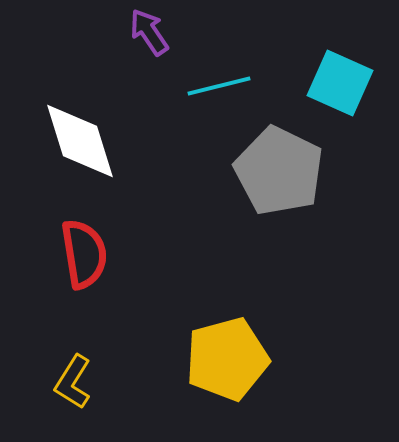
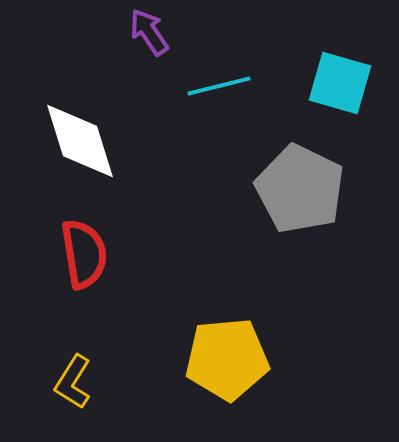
cyan square: rotated 8 degrees counterclockwise
gray pentagon: moved 21 px right, 18 px down
yellow pentagon: rotated 10 degrees clockwise
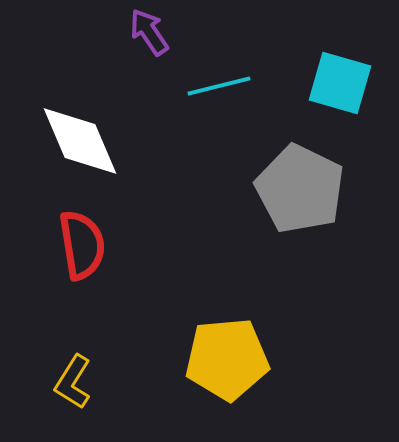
white diamond: rotated 6 degrees counterclockwise
red semicircle: moved 2 px left, 9 px up
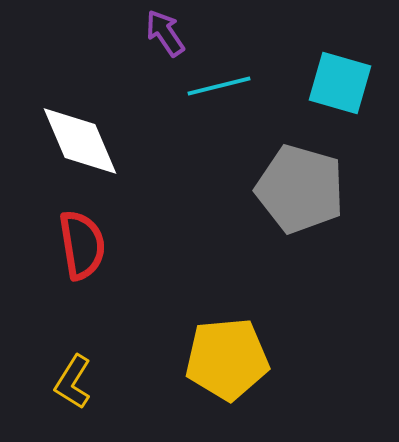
purple arrow: moved 16 px right, 1 px down
gray pentagon: rotated 10 degrees counterclockwise
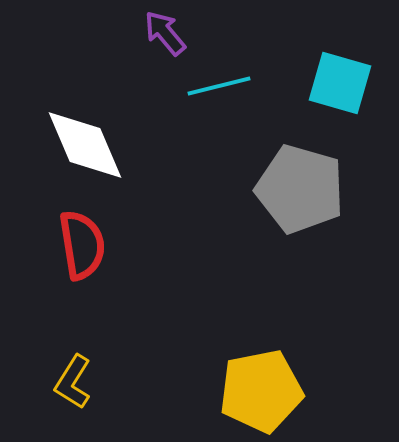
purple arrow: rotated 6 degrees counterclockwise
white diamond: moved 5 px right, 4 px down
yellow pentagon: moved 34 px right, 32 px down; rotated 6 degrees counterclockwise
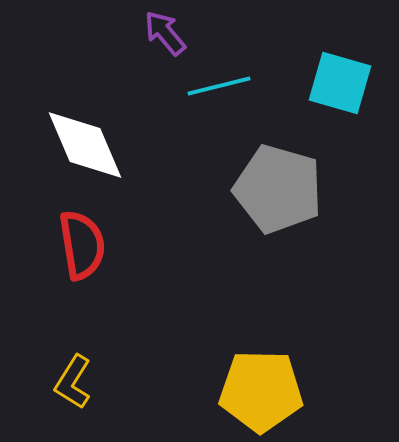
gray pentagon: moved 22 px left
yellow pentagon: rotated 12 degrees clockwise
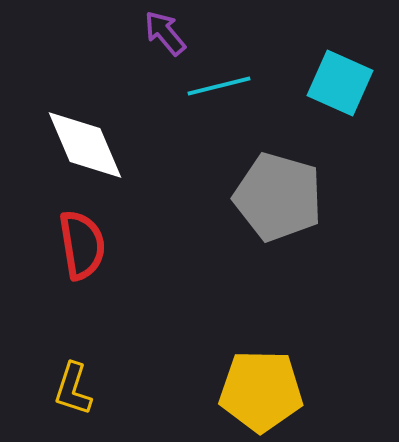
cyan square: rotated 8 degrees clockwise
gray pentagon: moved 8 px down
yellow L-shape: moved 7 px down; rotated 14 degrees counterclockwise
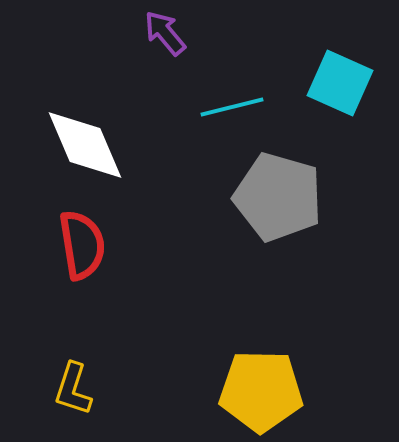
cyan line: moved 13 px right, 21 px down
